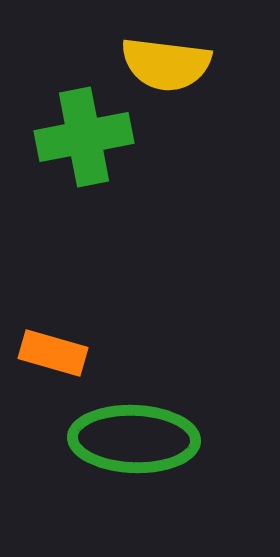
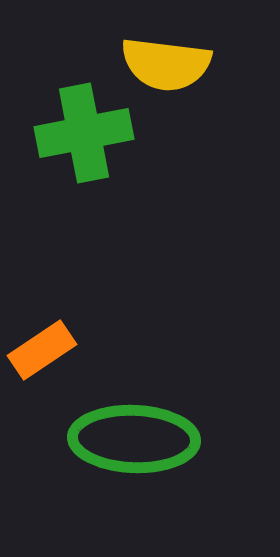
green cross: moved 4 px up
orange rectangle: moved 11 px left, 3 px up; rotated 50 degrees counterclockwise
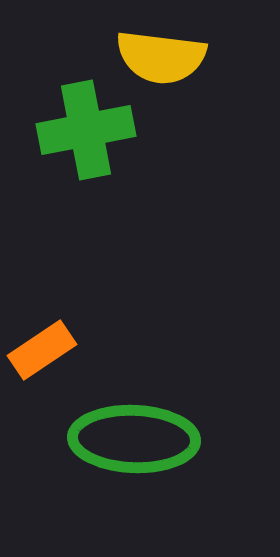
yellow semicircle: moved 5 px left, 7 px up
green cross: moved 2 px right, 3 px up
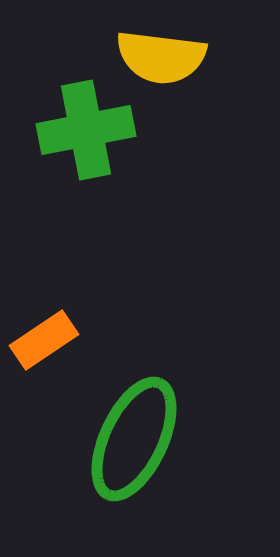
orange rectangle: moved 2 px right, 10 px up
green ellipse: rotated 67 degrees counterclockwise
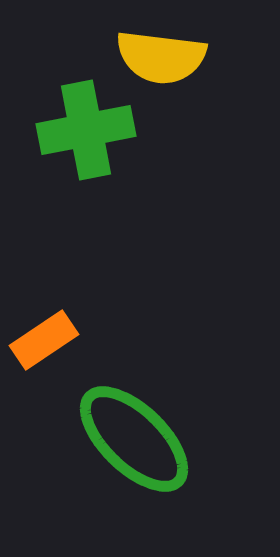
green ellipse: rotated 71 degrees counterclockwise
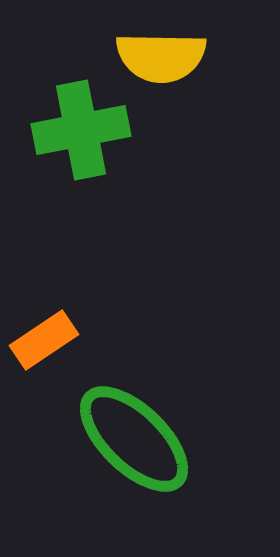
yellow semicircle: rotated 6 degrees counterclockwise
green cross: moved 5 px left
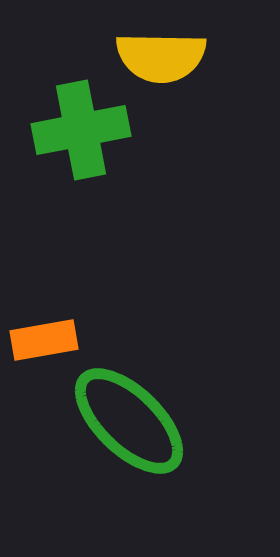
orange rectangle: rotated 24 degrees clockwise
green ellipse: moved 5 px left, 18 px up
